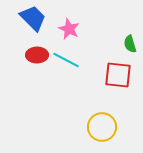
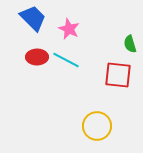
red ellipse: moved 2 px down
yellow circle: moved 5 px left, 1 px up
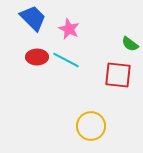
green semicircle: rotated 36 degrees counterclockwise
yellow circle: moved 6 px left
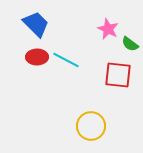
blue trapezoid: moved 3 px right, 6 px down
pink star: moved 39 px right
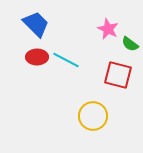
red square: rotated 8 degrees clockwise
yellow circle: moved 2 px right, 10 px up
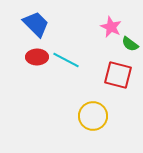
pink star: moved 3 px right, 2 px up
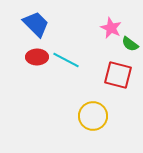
pink star: moved 1 px down
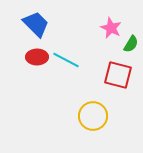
green semicircle: moved 1 px right; rotated 96 degrees counterclockwise
